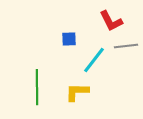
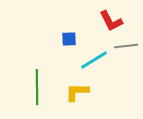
cyan line: rotated 20 degrees clockwise
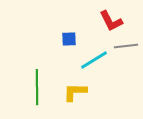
yellow L-shape: moved 2 px left
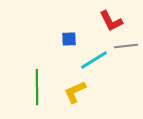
yellow L-shape: rotated 25 degrees counterclockwise
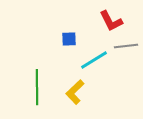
yellow L-shape: rotated 20 degrees counterclockwise
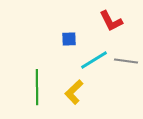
gray line: moved 15 px down; rotated 15 degrees clockwise
yellow L-shape: moved 1 px left
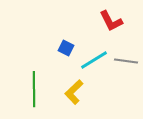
blue square: moved 3 px left, 9 px down; rotated 28 degrees clockwise
green line: moved 3 px left, 2 px down
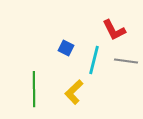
red L-shape: moved 3 px right, 9 px down
cyan line: rotated 44 degrees counterclockwise
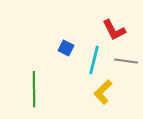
yellow L-shape: moved 29 px right
